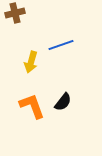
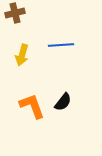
blue line: rotated 15 degrees clockwise
yellow arrow: moved 9 px left, 7 px up
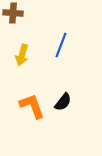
brown cross: moved 2 px left; rotated 18 degrees clockwise
blue line: rotated 65 degrees counterclockwise
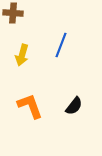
black semicircle: moved 11 px right, 4 px down
orange L-shape: moved 2 px left
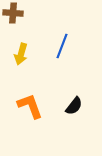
blue line: moved 1 px right, 1 px down
yellow arrow: moved 1 px left, 1 px up
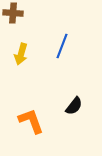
orange L-shape: moved 1 px right, 15 px down
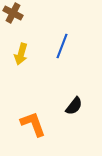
brown cross: rotated 24 degrees clockwise
orange L-shape: moved 2 px right, 3 px down
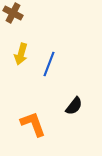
blue line: moved 13 px left, 18 px down
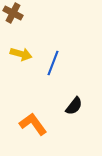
yellow arrow: rotated 90 degrees counterclockwise
blue line: moved 4 px right, 1 px up
orange L-shape: rotated 16 degrees counterclockwise
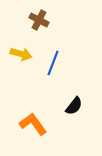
brown cross: moved 26 px right, 7 px down
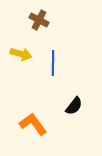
blue line: rotated 20 degrees counterclockwise
